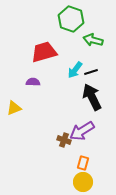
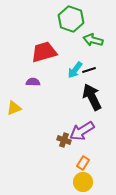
black line: moved 2 px left, 2 px up
orange rectangle: rotated 16 degrees clockwise
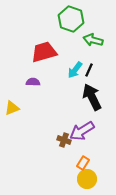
black line: rotated 48 degrees counterclockwise
yellow triangle: moved 2 px left
yellow circle: moved 4 px right, 3 px up
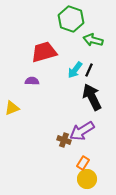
purple semicircle: moved 1 px left, 1 px up
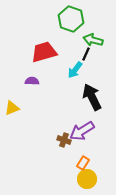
black line: moved 3 px left, 16 px up
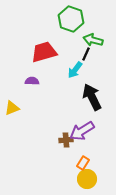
brown cross: moved 2 px right; rotated 24 degrees counterclockwise
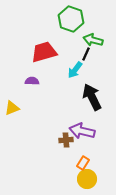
purple arrow: rotated 45 degrees clockwise
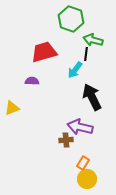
black line: rotated 16 degrees counterclockwise
purple arrow: moved 2 px left, 4 px up
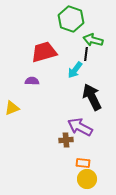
purple arrow: rotated 15 degrees clockwise
orange rectangle: rotated 64 degrees clockwise
